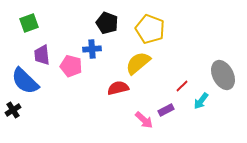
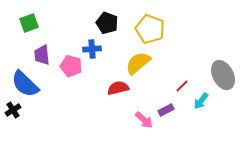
blue semicircle: moved 3 px down
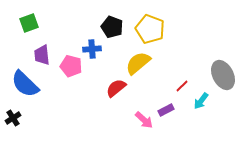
black pentagon: moved 5 px right, 4 px down
red semicircle: moved 2 px left; rotated 25 degrees counterclockwise
black cross: moved 8 px down
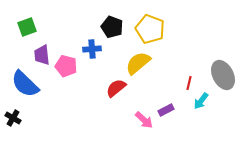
green square: moved 2 px left, 4 px down
pink pentagon: moved 5 px left
red line: moved 7 px right, 3 px up; rotated 32 degrees counterclockwise
black cross: rotated 28 degrees counterclockwise
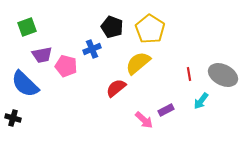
yellow pentagon: rotated 12 degrees clockwise
blue cross: rotated 18 degrees counterclockwise
purple trapezoid: rotated 95 degrees counterclockwise
gray ellipse: rotated 36 degrees counterclockwise
red line: moved 9 px up; rotated 24 degrees counterclockwise
black cross: rotated 14 degrees counterclockwise
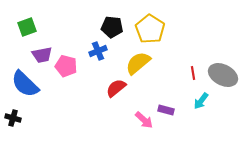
black pentagon: rotated 15 degrees counterclockwise
blue cross: moved 6 px right, 2 px down
red line: moved 4 px right, 1 px up
purple rectangle: rotated 42 degrees clockwise
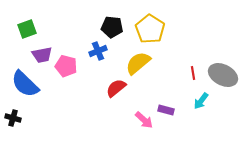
green square: moved 2 px down
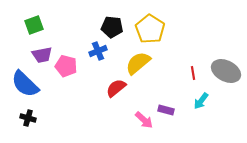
green square: moved 7 px right, 4 px up
gray ellipse: moved 3 px right, 4 px up
black cross: moved 15 px right
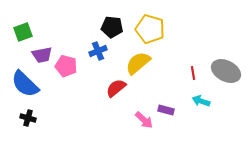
green square: moved 11 px left, 7 px down
yellow pentagon: rotated 16 degrees counterclockwise
cyan arrow: rotated 72 degrees clockwise
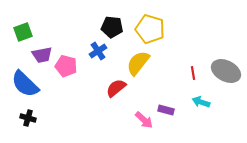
blue cross: rotated 12 degrees counterclockwise
yellow semicircle: rotated 12 degrees counterclockwise
cyan arrow: moved 1 px down
